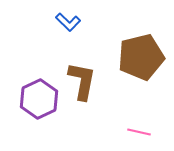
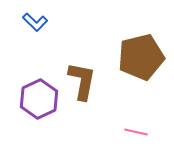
blue L-shape: moved 33 px left
pink line: moved 3 px left
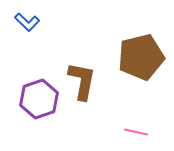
blue L-shape: moved 8 px left
purple hexagon: rotated 6 degrees clockwise
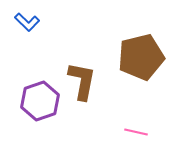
purple hexagon: moved 1 px right, 2 px down
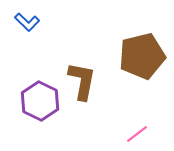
brown pentagon: moved 1 px right, 1 px up
purple hexagon: rotated 15 degrees counterclockwise
pink line: moved 1 px right, 2 px down; rotated 50 degrees counterclockwise
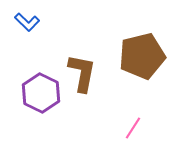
brown L-shape: moved 8 px up
purple hexagon: moved 1 px right, 8 px up
pink line: moved 4 px left, 6 px up; rotated 20 degrees counterclockwise
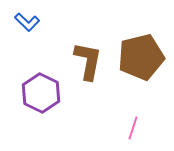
brown pentagon: moved 1 px left, 1 px down
brown L-shape: moved 6 px right, 12 px up
pink line: rotated 15 degrees counterclockwise
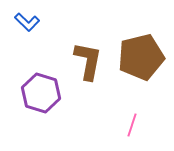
purple hexagon: rotated 9 degrees counterclockwise
pink line: moved 1 px left, 3 px up
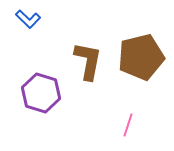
blue L-shape: moved 1 px right, 3 px up
pink line: moved 4 px left
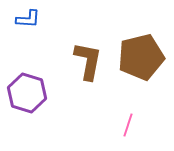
blue L-shape: rotated 40 degrees counterclockwise
purple hexagon: moved 14 px left
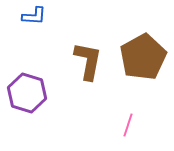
blue L-shape: moved 6 px right, 3 px up
brown pentagon: moved 2 px right; rotated 15 degrees counterclockwise
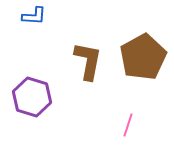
purple hexagon: moved 5 px right, 4 px down
